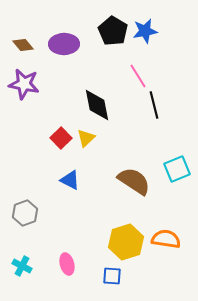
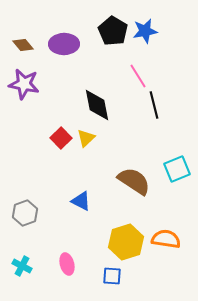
blue triangle: moved 11 px right, 21 px down
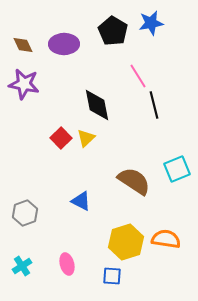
blue star: moved 6 px right, 8 px up
brown diamond: rotated 15 degrees clockwise
cyan cross: rotated 30 degrees clockwise
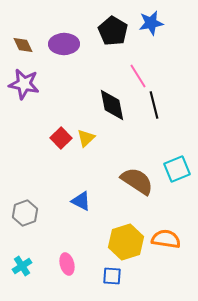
black diamond: moved 15 px right
brown semicircle: moved 3 px right
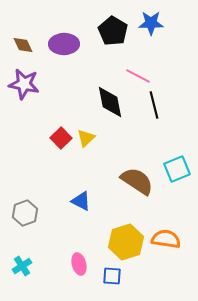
blue star: rotated 10 degrees clockwise
pink line: rotated 30 degrees counterclockwise
black diamond: moved 2 px left, 3 px up
pink ellipse: moved 12 px right
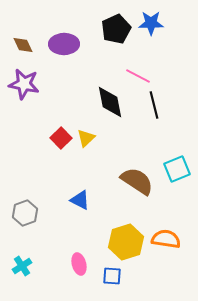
black pentagon: moved 3 px right, 2 px up; rotated 16 degrees clockwise
blue triangle: moved 1 px left, 1 px up
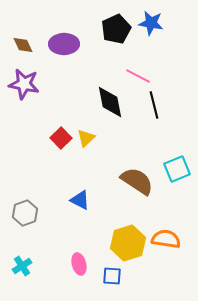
blue star: rotated 10 degrees clockwise
yellow hexagon: moved 2 px right, 1 px down
